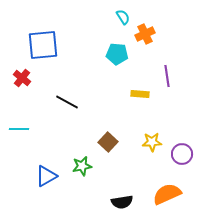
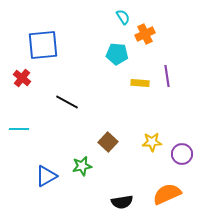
yellow rectangle: moved 11 px up
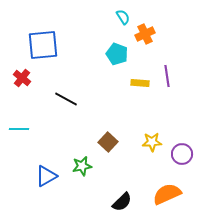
cyan pentagon: rotated 15 degrees clockwise
black line: moved 1 px left, 3 px up
black semicircle: rotated 35 degrees counterclockwise
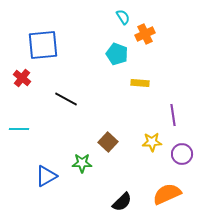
purple line: moved 6 px right, 39 px down
green star: moved 3 px up; rotated 12 degrees clockwise
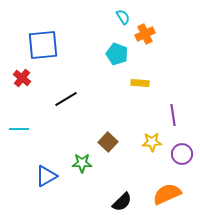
black line: rotated 60 degrees counterclockwise
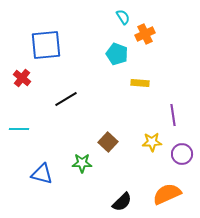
blue square: moved 3 px right
blue triangle: moved 4 px left, 2 px up; rotated 45 degrees clockwise
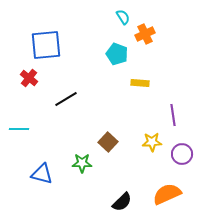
red cross: moved 7 px right
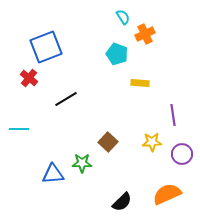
blue square: moved 2 px down; rotated 16 degrees counterclockwise
blue triangle: moved 11 px right; rotated 20 degrees counterclockwise
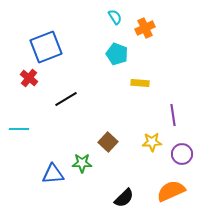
cyan semicircle: moved 8 px left
orange cross: moved 6 px up
orange semicircle: moved 4 px right, 3 px up
black semicircle: moved 2 px right, 4 px up
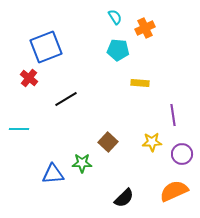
cyan pentagon: moved 1 px right, 4 px up; rotated 15 degrees counterclockwise
orange semicircle: moved 3 px right
